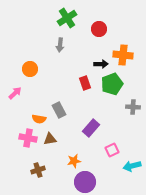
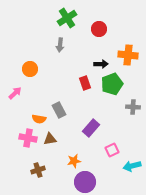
orange cross: moved 5 px right
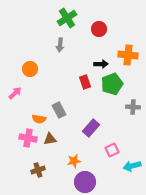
red rectangle: moved 1 px up
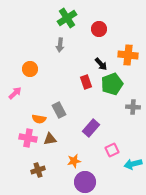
black arrow: rotated 48 degrees clockwise
red rectangle: moved 1 px right
cyan arrow: moved 1 px right, 2 px up
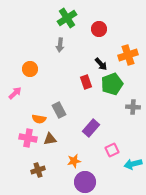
orange cross: rotated 24 degrees counterclockwise
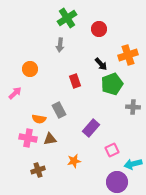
red rectangle: moved 11 px left, 1 px up
purple circle: moved 32 px right
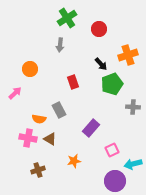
red rectangle: moved 2 px left, 1 px down
brown triangle: rotated 40 degrees clockwise
purple circle: moved 2 px left, 1 px up
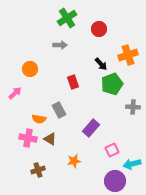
gray arrow: rotated 96 degrees counterclockwise
cyan arrow: moved 1 px left
